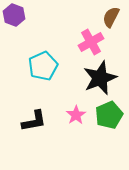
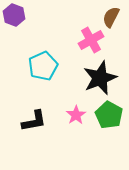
pink cross: moved 2 px up
green pentagon: rotated 20 degrees counterclockwise
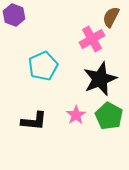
pink cross: moved 1 px right, 1 px up
black star: moved 1 px down
green pentagon: moved 1 px down
black L-shape: rotated 16 degrees clockwise
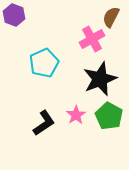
cyan pentagon: moved 1 px right, 3 px up
black L-shape: moved 10 px right, 2 px down; rotated 40 degrees counterclockwise
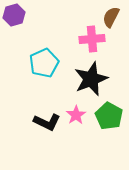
purple hexagon: rotated 25 degrees clockwise
pink cross: rotated 25 degrees clockwise
black star: moved 9 px left
black L-shape: moved 3 px right, 1 px up; rotated 60 degrees clockwise
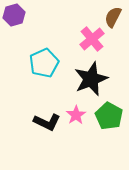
brown semicircle: moved 2 px right
pink cross: rotated 35 degrees counterclockwise
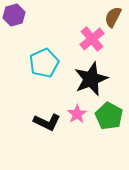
pink star: moved 1 px right, 1 px up
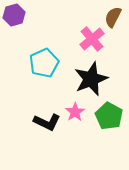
pink star: moved 2 px left, 2 px up
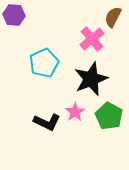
purple hexagon: rotated 20 degrees clockwise
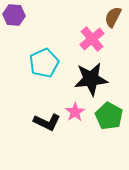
black star: rotated 16 degrees clockwise
